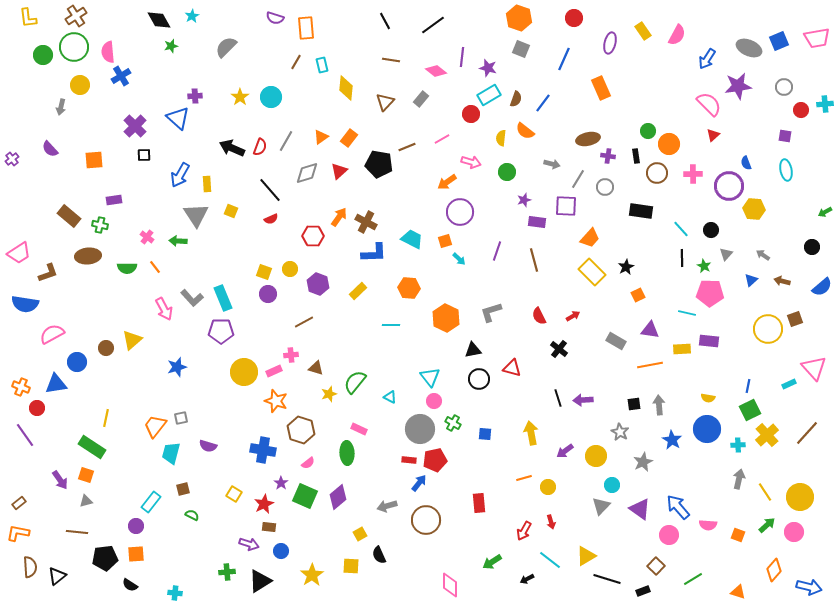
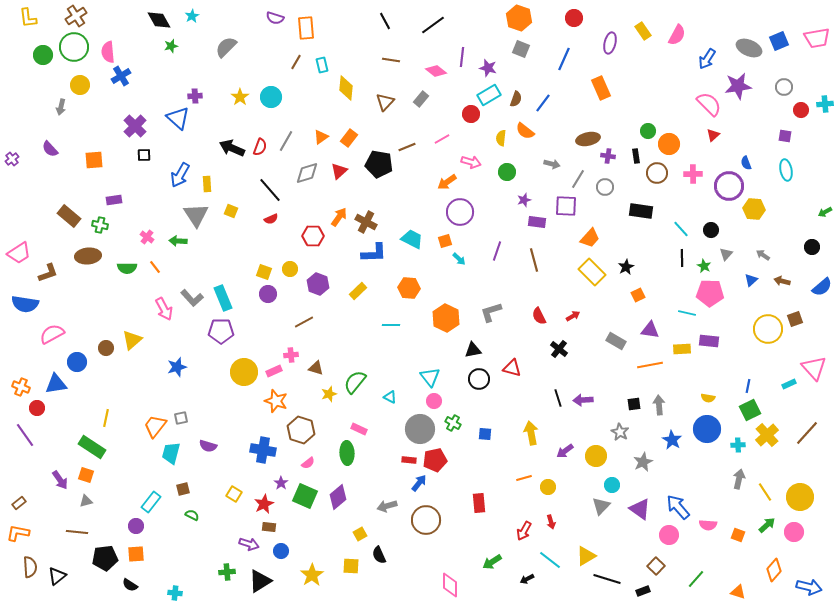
green line at (693, 579): moved 3 px right; rotated 18 degrees counterclockwise
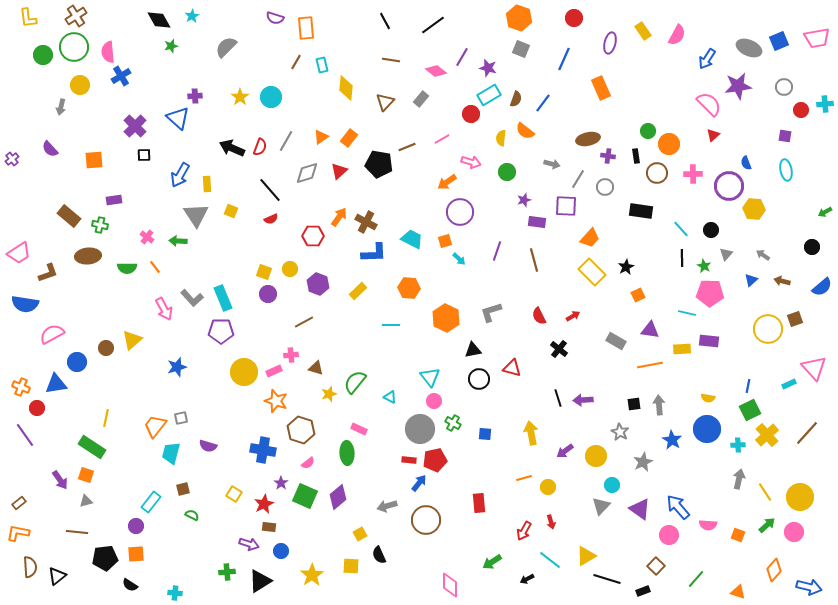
purple line at (462, 57): rotated 24 degrees clockwise
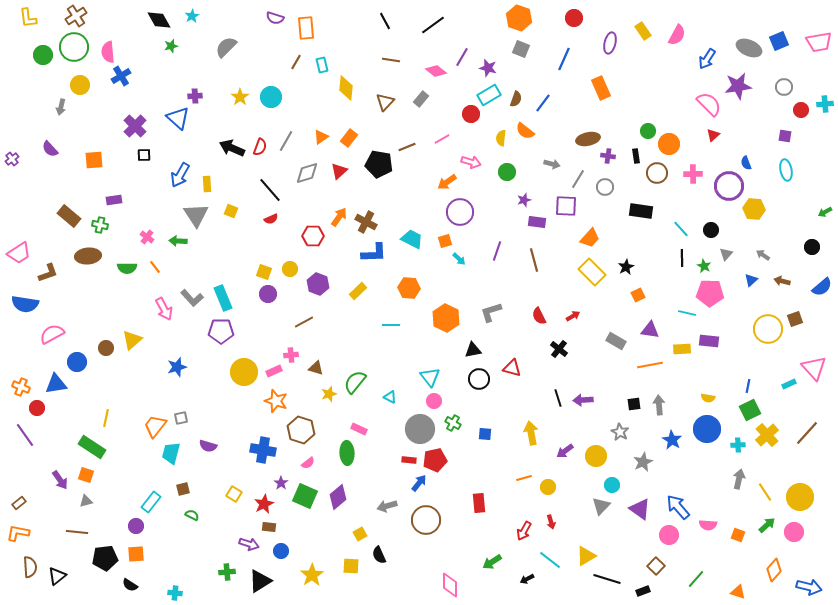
pink trapezoid at (817, 38): moved 2 px right, 4 px down
